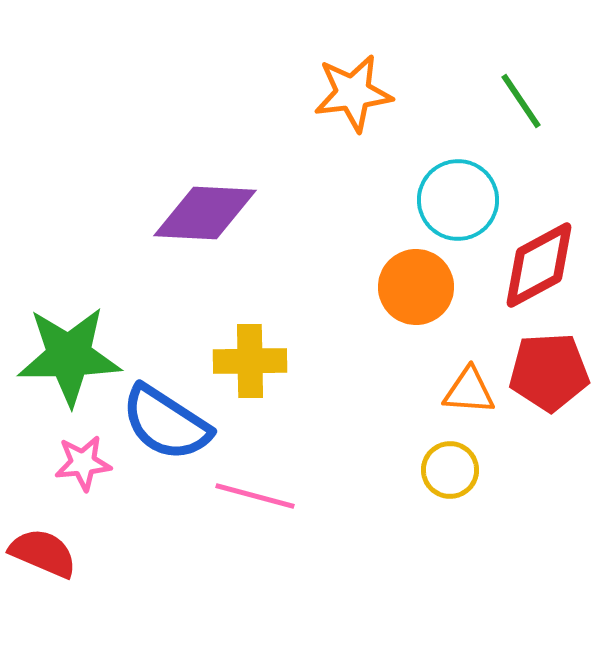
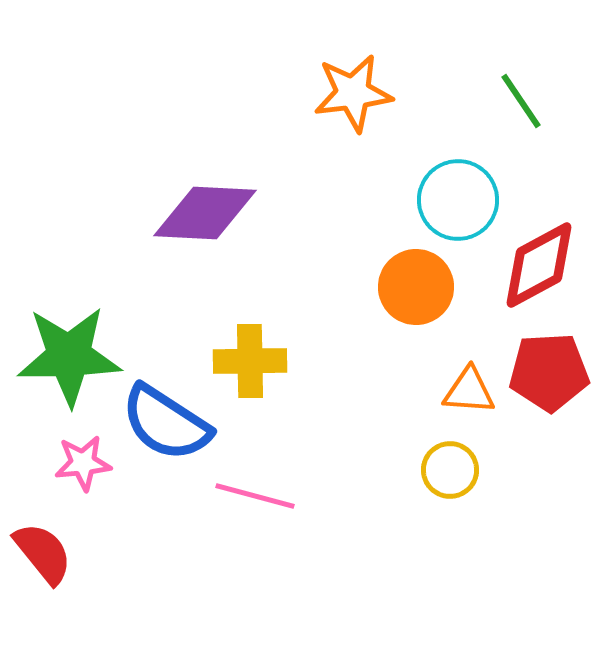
red semicircle: rotated 28 degrees clockwise
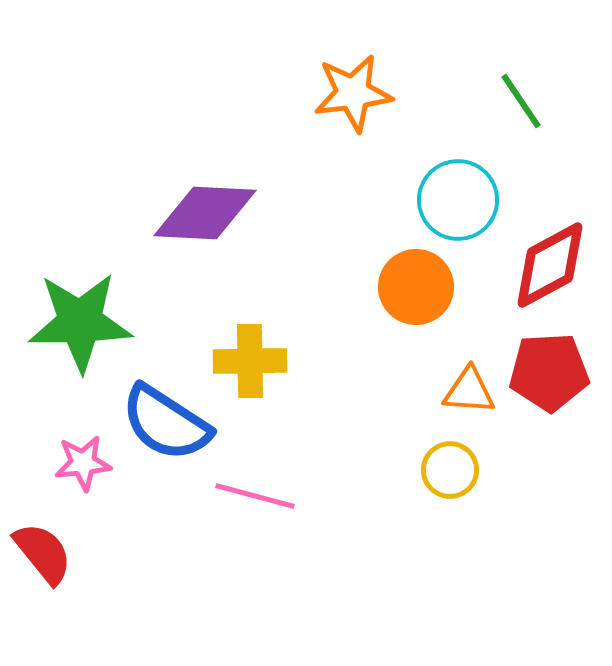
red diamond: moved 11 px right
green star: moved 11 px right, 34 px up
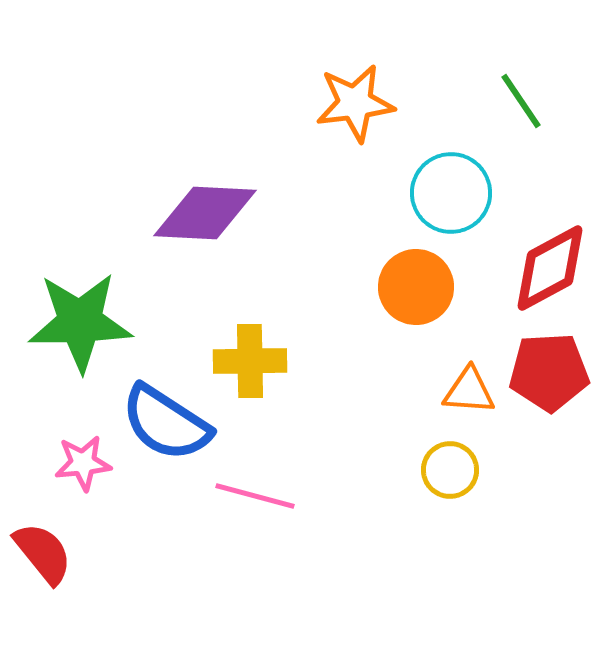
orange star: moved 2 px right, 10 px down
cyan circle: moved 7 px left, 7 px up
red diamond: moved 3 px down
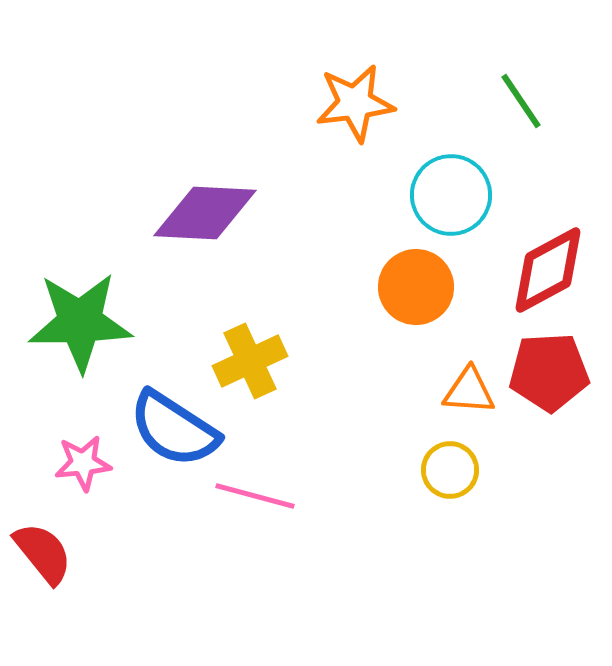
cyan circle: moved 2 px down
red diamond: moved 2 px left, 2 px down
yellow cross: rotated 24 degrees counterclockwise
blue semicircle: moved 8 px right, 6 px down
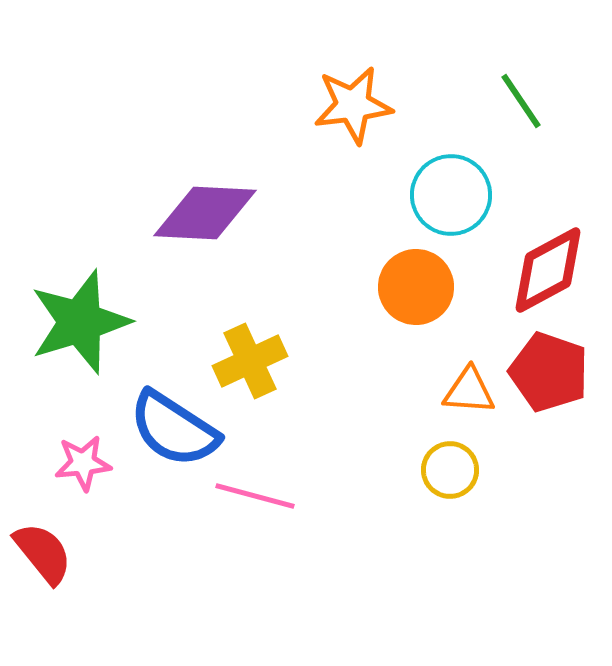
orange star: moved 2 px left, 2 px down
green star: rotated 16 degrees counterclockwise
red pentagon: rotated 22 degrees clockwise
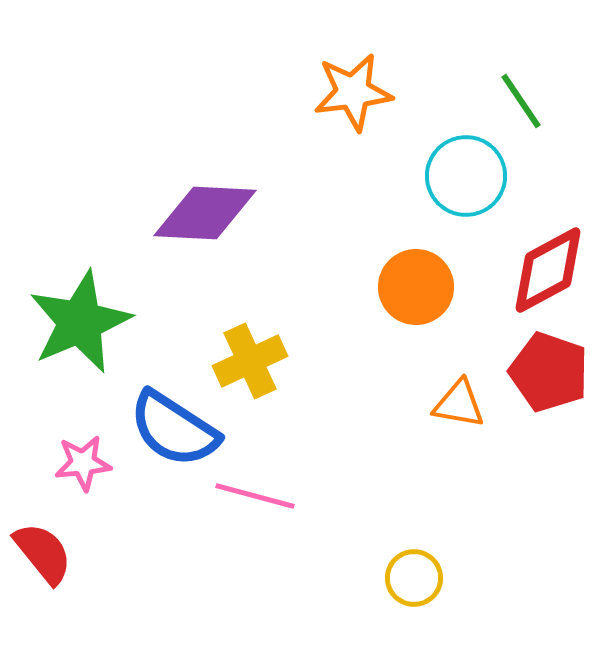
orange star: moved 13 px up
cyan circle: moved 15 px right, 19 px up
green star: rotated 6 degrees counterclockwise
orange triangle: moved 10 px left, 13 px down; rotated 6 degrees clockwise
yellow circle: moved 36 px left, 108 px down
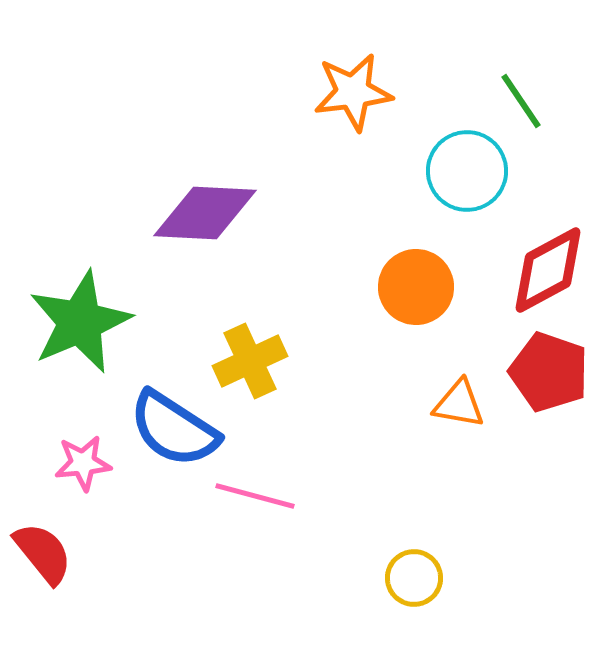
cyan circle: moved 1 px right, 5 px up
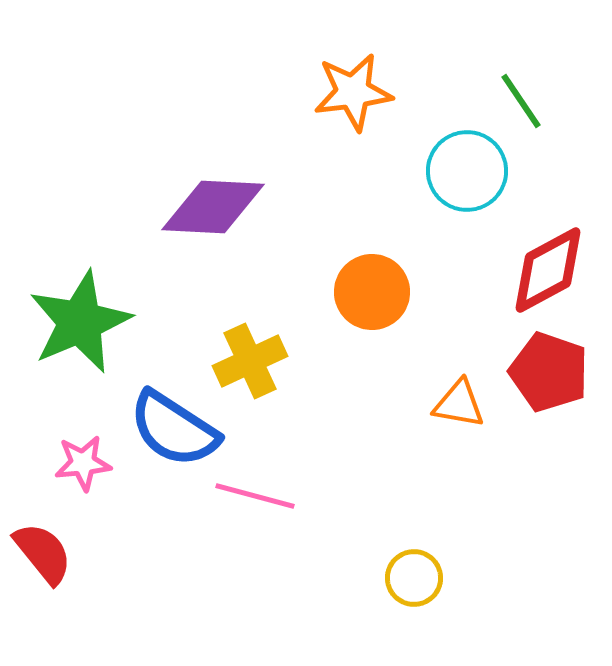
purple diamond: moved 8 px right, 6 px up
orange circle: moved 44 px left, 5 px down
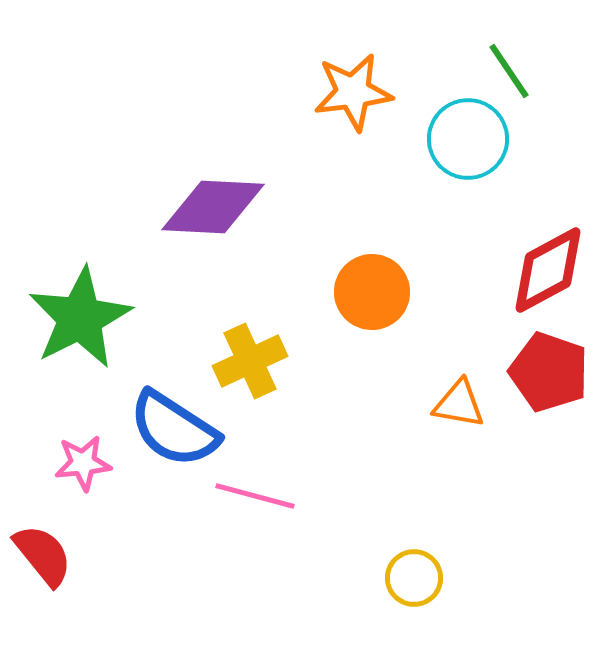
green line: moved 12 px left, 30 px up
cyan circle: moved 1 px right, 32 px up
green star: moved 4 px up; rotated 4 degrees counterclockwise
red semicircle: moved 2 px down
